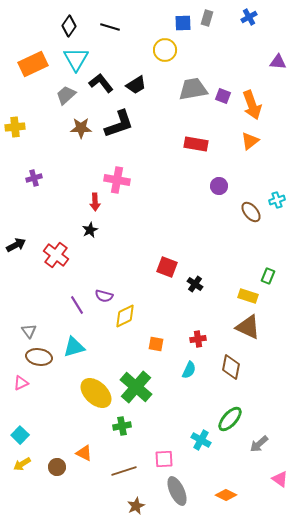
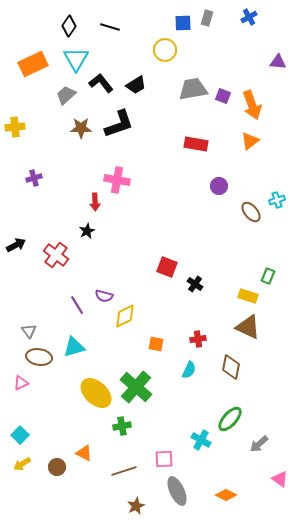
black star at (90, 230): moved 3 px left, 1 px down
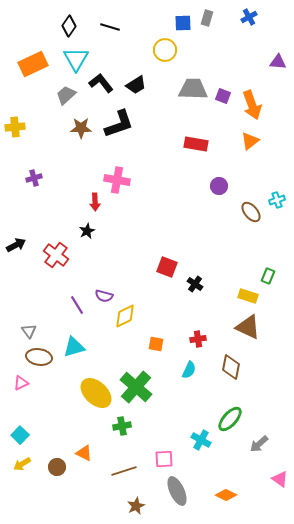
gray trapezoid at (193, 89): rotated 12 degrees clockwise
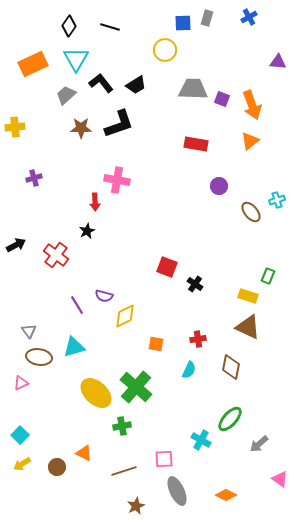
purple square at (223, 96): moved 1 px left, 3 px down
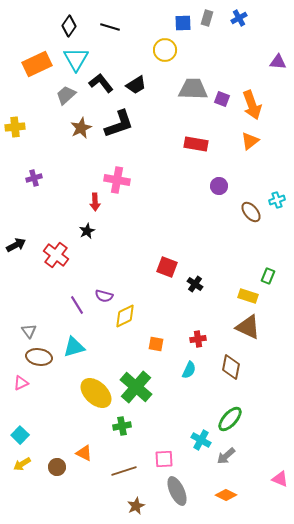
blue cross at (249, 17): moved 10 px left, 1 px down
orange rectangle at (33, 64): moved 4 px right
brown star at (81, 128): rotated 25 degrees counterclockwise
gray arrow at (259, 444): moved 33 px left, 12 px down
pink triangle at (280, 479): rotated 12 degrees counterclockwise
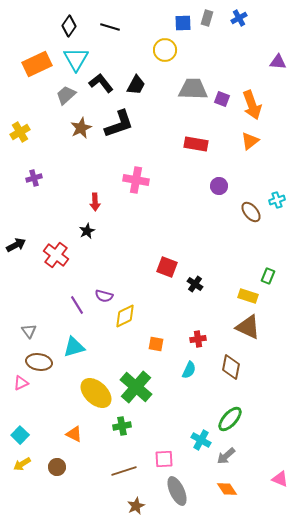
black trapezoid at (136, 85): rotated 30 degrees counterclockwise
yellow cross at (15, 127): moved 5 px right, 5 px down; rotated 24 degrees counterclockwise
pink cross at (117, 180): moved 19 px right
brown ellipse at (39, 357): moved 5 px down
orange triangle at (84, 453): moved 10 px left, 19 px up
orange diamond at (226, 495): moved 1 px right, 6 px up; rotated 30 degrees clockwise
